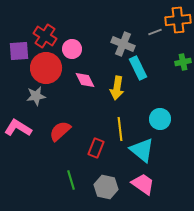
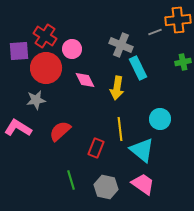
gray cross: moved 2 px left, 1 px down
gray star: moved 4 px down
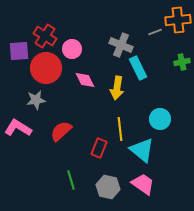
green cross: moved 1 px left
red semicircle: moved 1 px right
red rectangle: moved 3 px right
gray hexagon: moved 2 px right
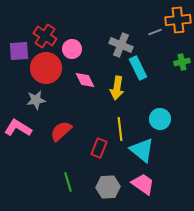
green line: moved 3 px left, 2 px down
gray hexagon: rotated 15 degrees counterclockwise
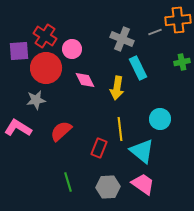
gray cross: moved 1 px right, 6 px up
cyan triangle: moved 1 px down
